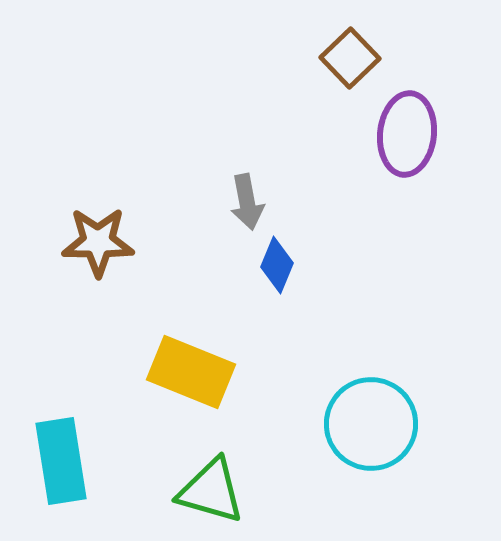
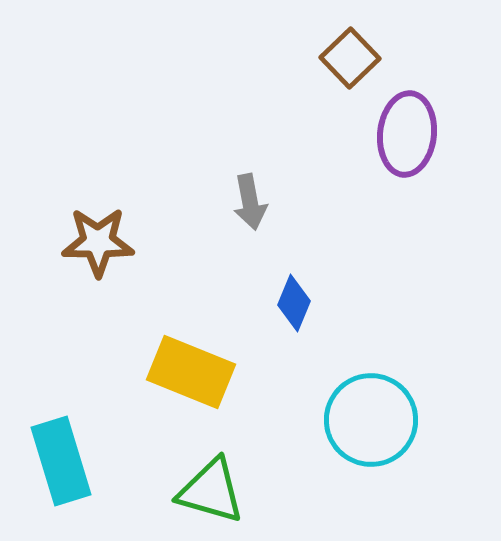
gray arrow: moved 3 px right
blue diamond: moved 17 px right, 38 px down
cyan circle: moved 4 px up
cyan rectangle: rotated 8 degrees counterclockwise
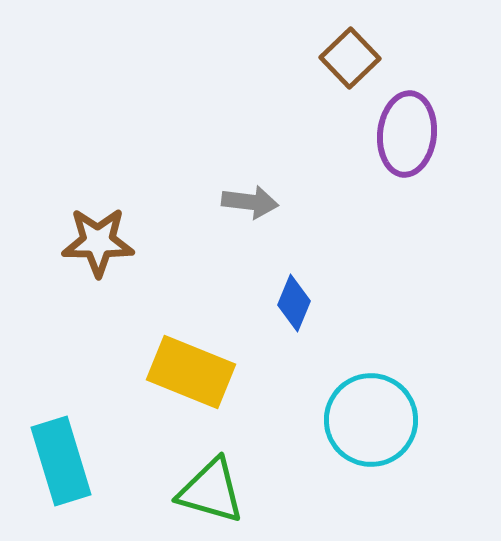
gray arrow: rotated 72 degrees counterclockwise
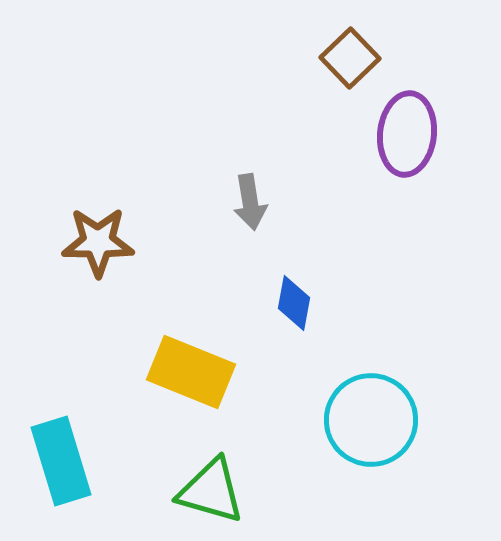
gray arrow: rotated 74 degrees clockwise
blue diamond: rotated 12 degrees counterclockwise
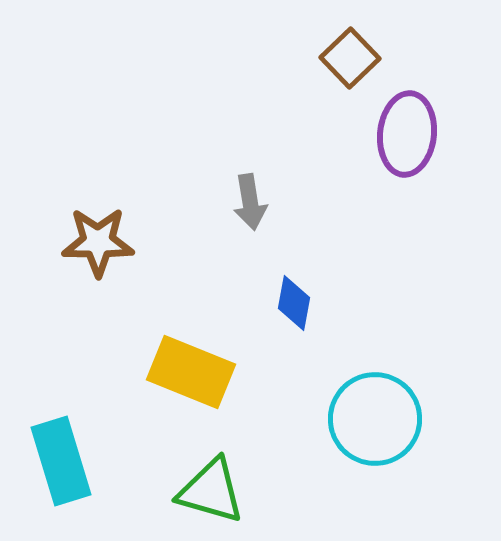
cyan circle: moved 4 px right, 1 px up
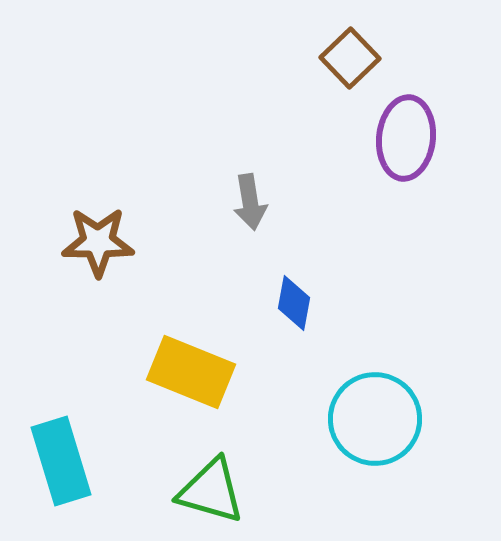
purple ellipse: moved 1 px left, 4 px down
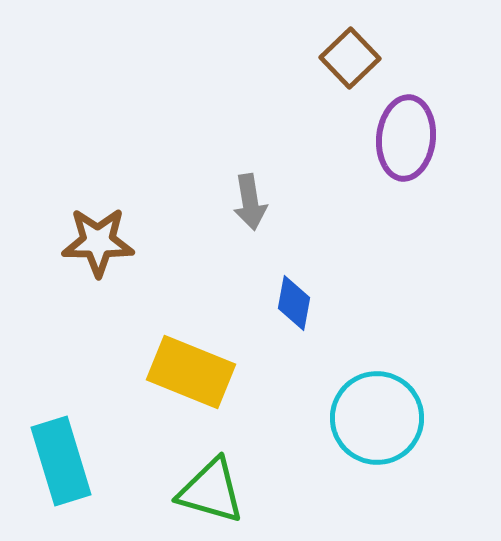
cyan circle: moved 2 px right, 1 px up
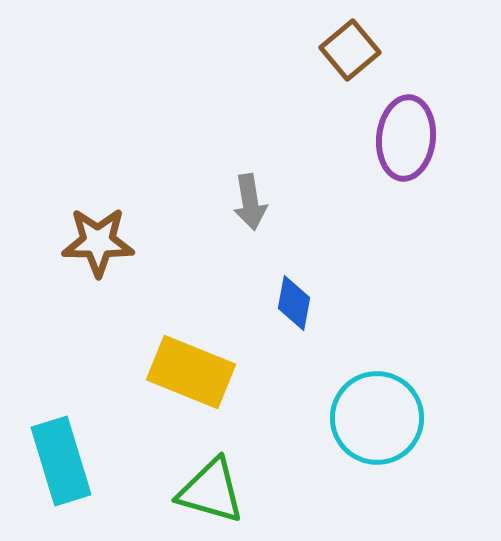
brown square: moved 8 px up; rotated 4 degrees clockwise
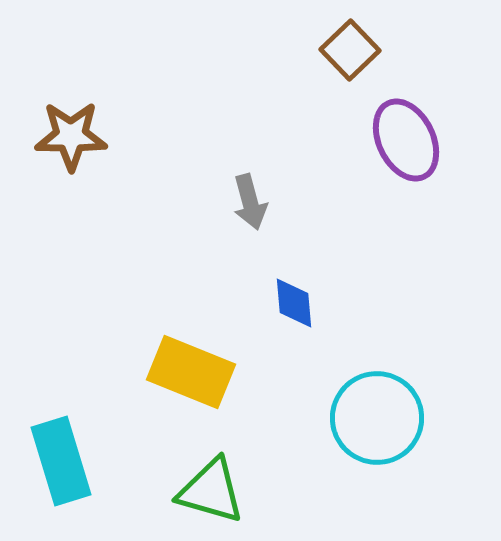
brown square: rotated 4 degrees counterclockwise
purple ellipse: moved 2 px down; rotated 32 degrees counterclockwise
gray arrow: rotated 6 degrees counterclockwise
brown star: moved 27 px left, 106 px up
blue diamond: rotated 16 degrees counterclockwise
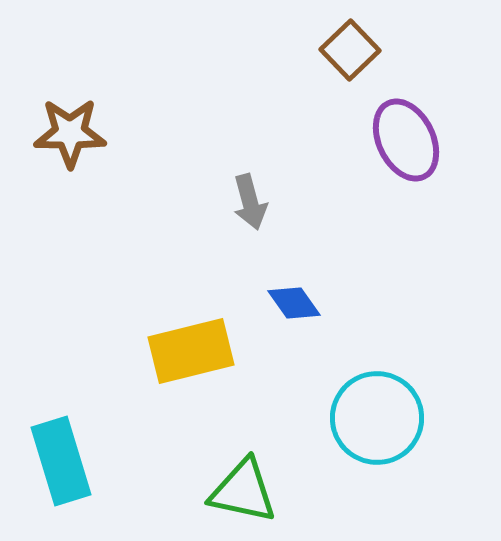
brown star: moved 1 px left, 3 px up
blue diamond: rotated 30 degrees counterclockwise
yellow rectangle: moved 21 px up; rotated 36 degrees counterclockwise
green triangle: moved 32 px right; rotated 4 degrees counterclockwise
